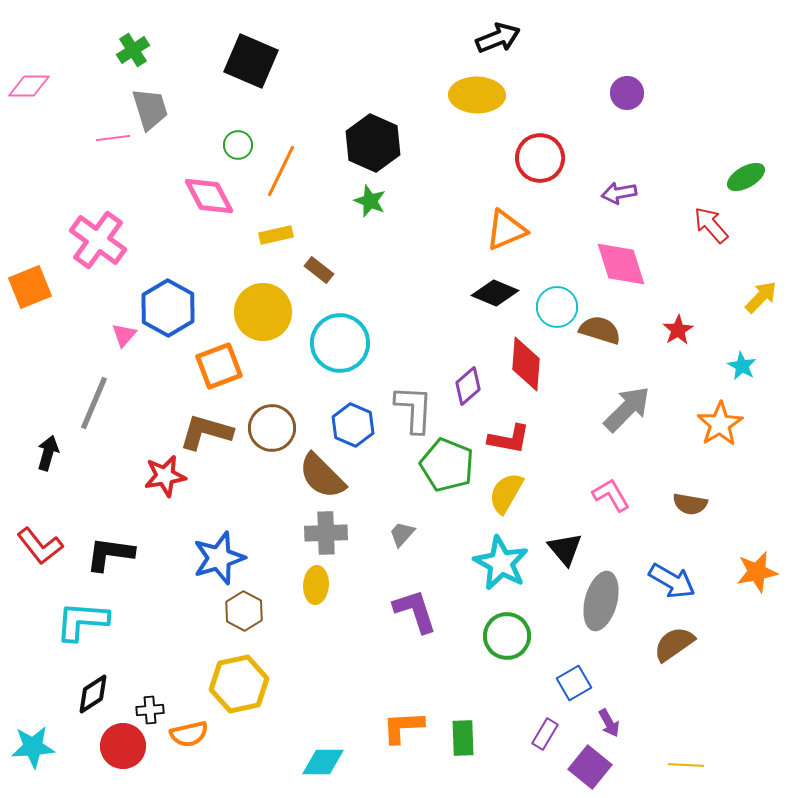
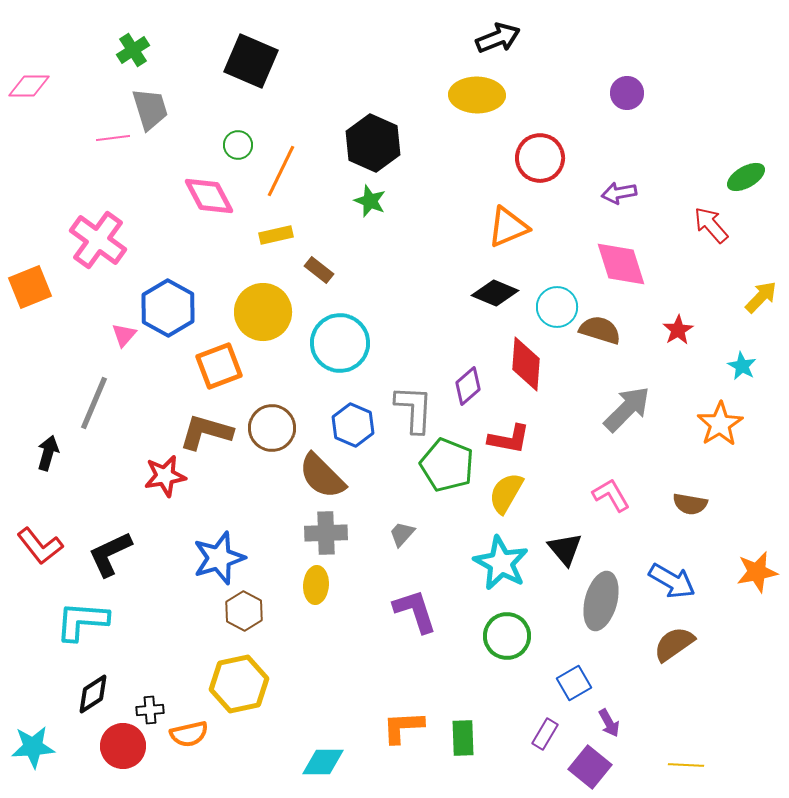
orange triangle at (506, 230): moved 2 px right, 3 px up
black L-shape at (110, 554): rotated 33 degrees counterclockwise
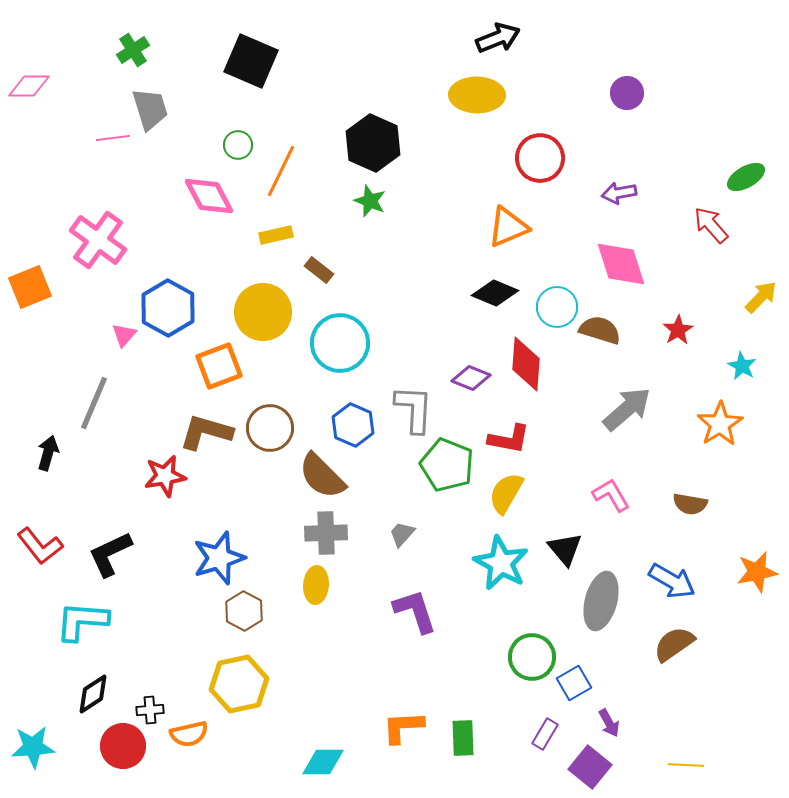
purple diamond at (468, 386): moved 3 px right, 8 px up; rotated 63 degrees clockwise
gray arrow at (627, 409): rotated 4 degrees clockwise
brown circle at (272, 428): moved 2 px left
green circle at (507, 636): moved 25 px right, 21 px down
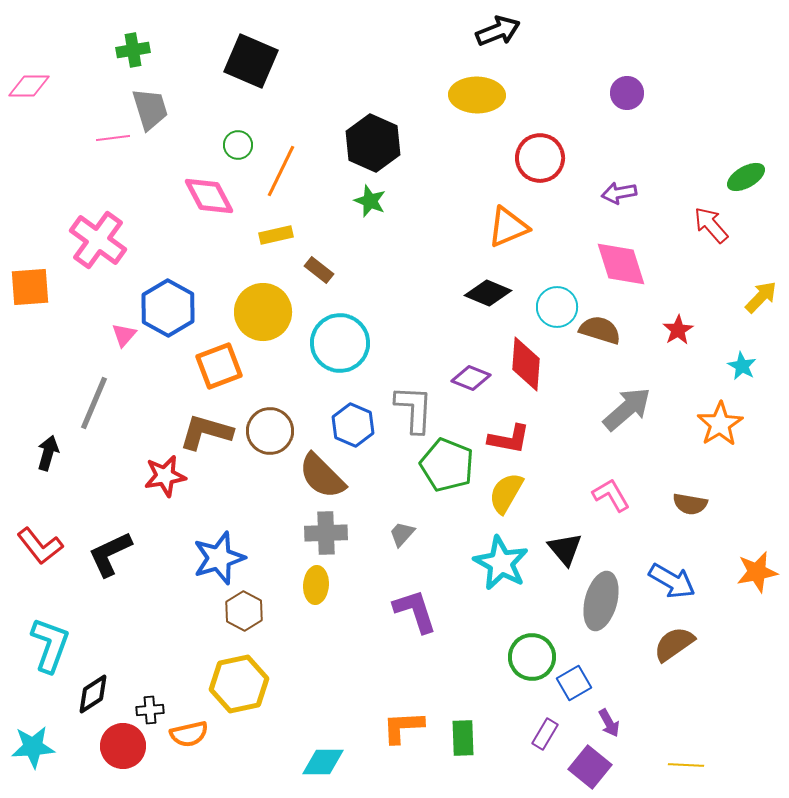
black arrow at (498, 38): moved 7 px up
green cross at (133, 50): rotated 24 degrees clockwise
orange square at (30, 287): rotated 18 degrees clockwise
black diamond at (495, 293): moved 7 px left
brown circle at (270, 428): moved 3 px down
cyan L-shape at (82, 621): moved 32 px left, 24 px down; rotated 106 degrees clockwise
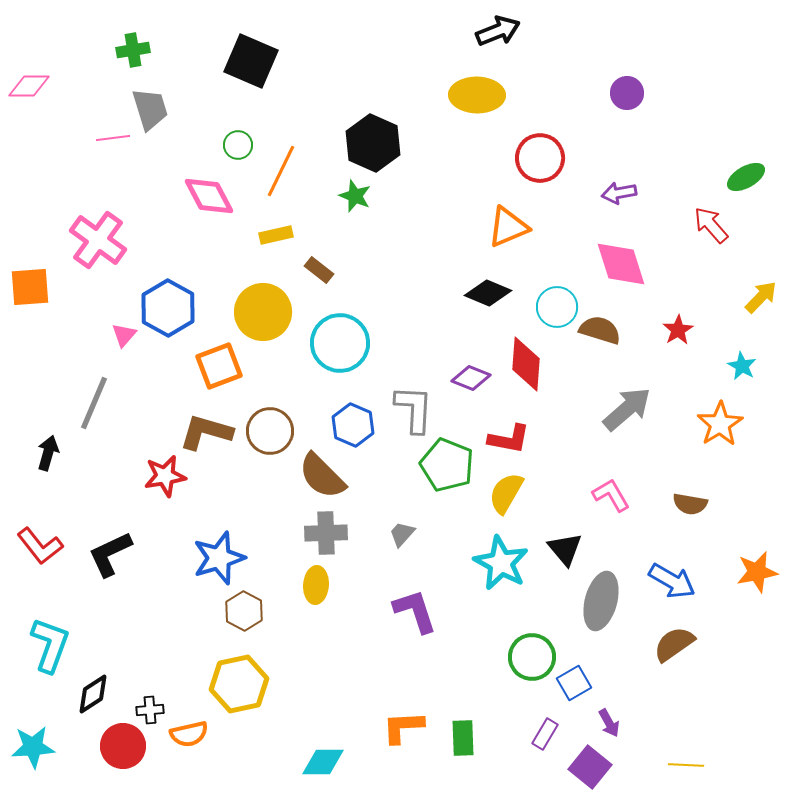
green star at (370, 201): moved 15 px left, 5 px up
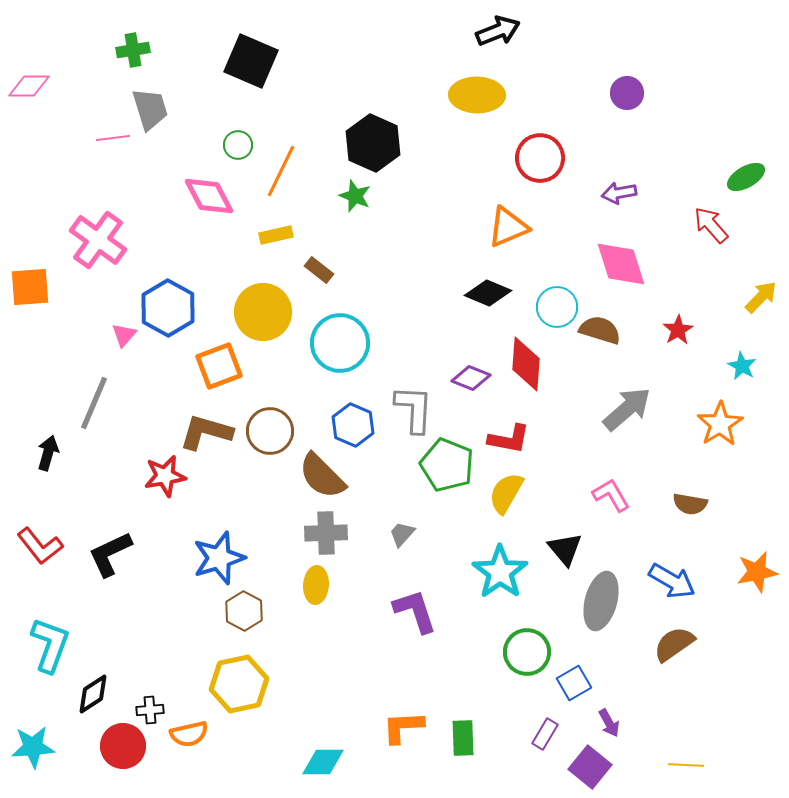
cyan star at (501, 563): moved 1 px left, 9 px down; rotated 8 degrees clockwise
green circle at (532, 657): moved 5 px left, 5 px up
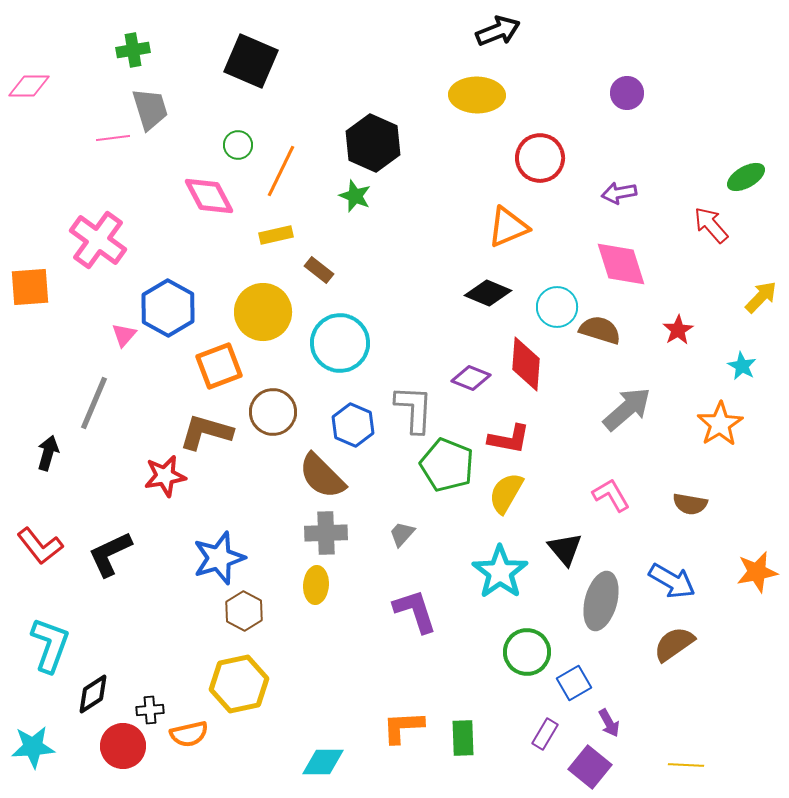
brown circle at (270, 431): moved 3 px right, 19 px up
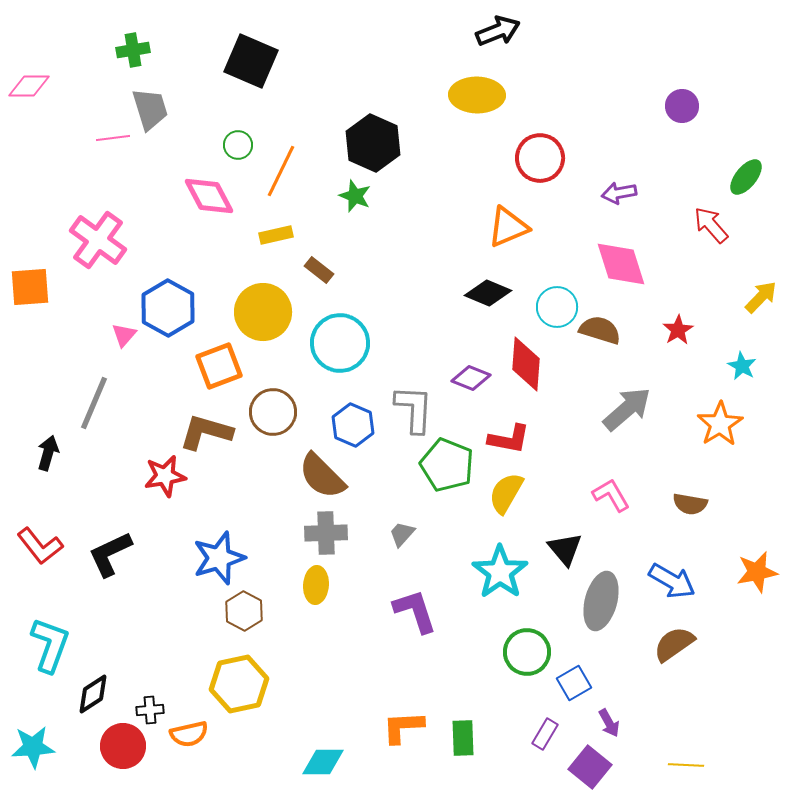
purple circle at (627, 93): moved 55 px right, 13 px down
green ellipse at (746, 177): rotated 21 degrees counterclockwise
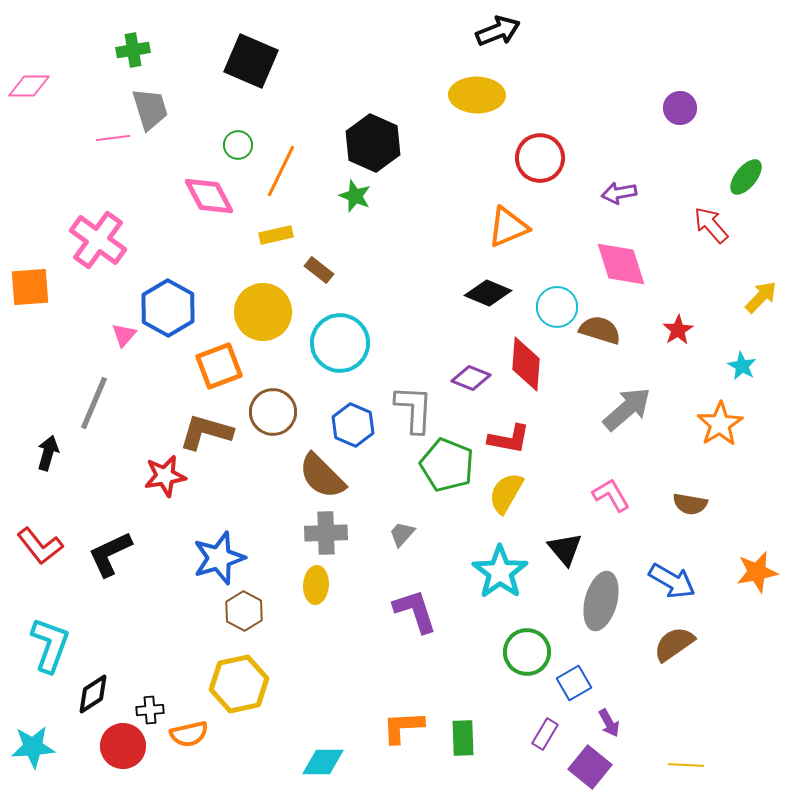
purple circle at (682, 106): moved 2 px left, 2 px down
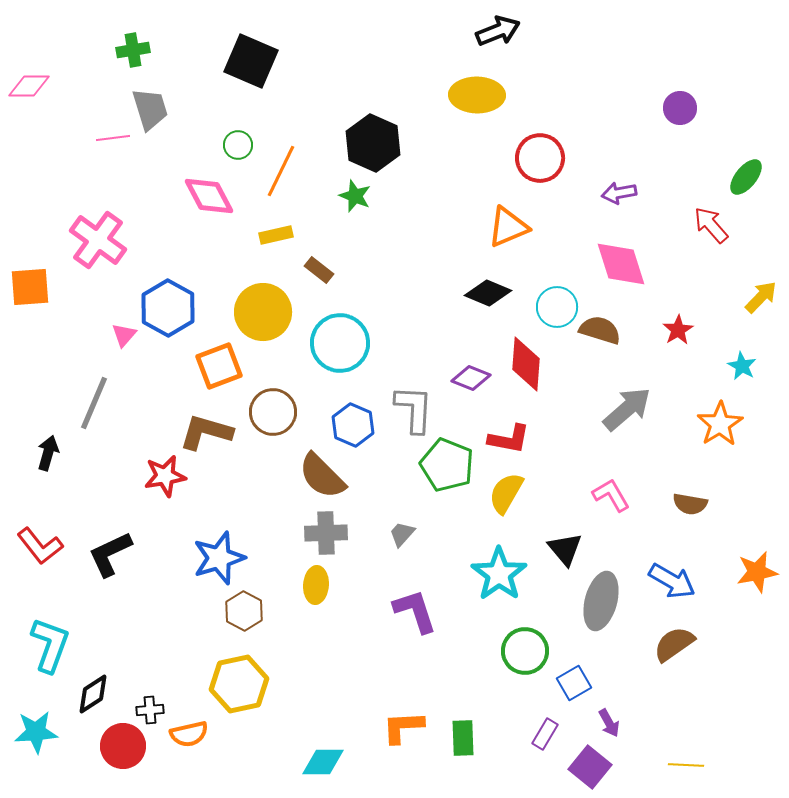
cyan star at (500, 572): moved 1 px left, 2 px down
green circle at (527, 652): moved 2 px left, 1 px up
cyan star at (33, 747): moved 3 px right, 15 px up
